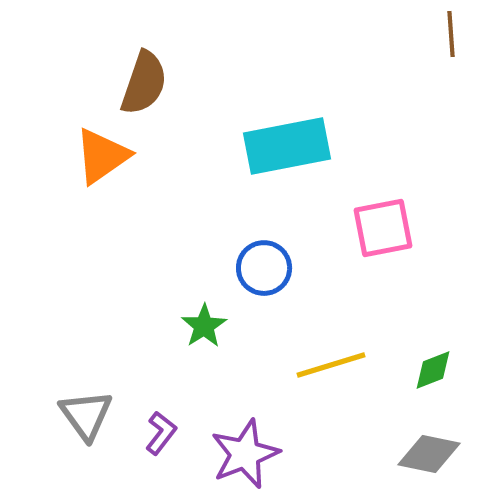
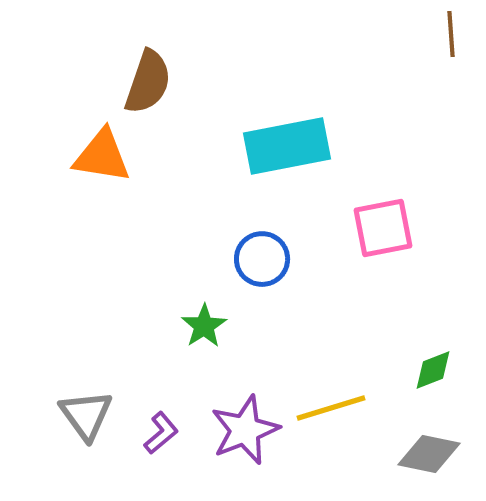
brown semicircle: moved 4 px right, 1 px up
orange triangle: rotated 44 degrees clockwise
blue circle: moved 2 px left, 9 px up
yellow line: moved 43 px down
purple L-shape: rotated 12 degrees clockwise
purple star: moved 24 px up
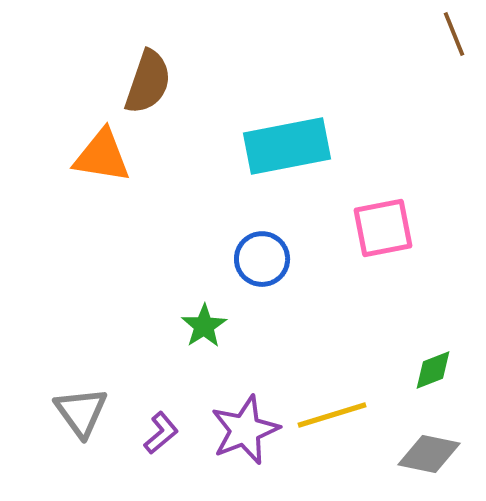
brown line: moved 3 px right; rotated 18 degrees counterclockwise
yellow line: moved 1 px right, 7 px down
gray triangle: moved 5 px left, 3 px up
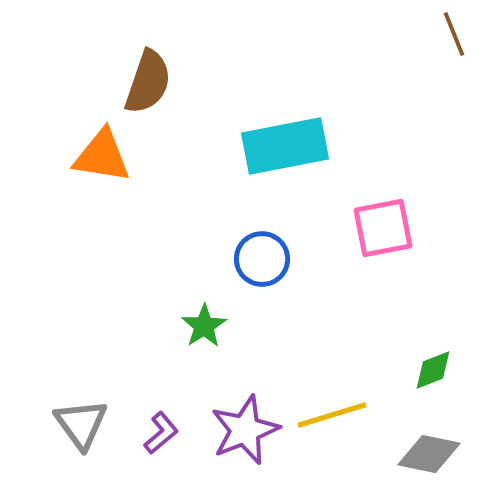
cyan rectangle: moved 2 px left
gray triangle: moved 12 px down
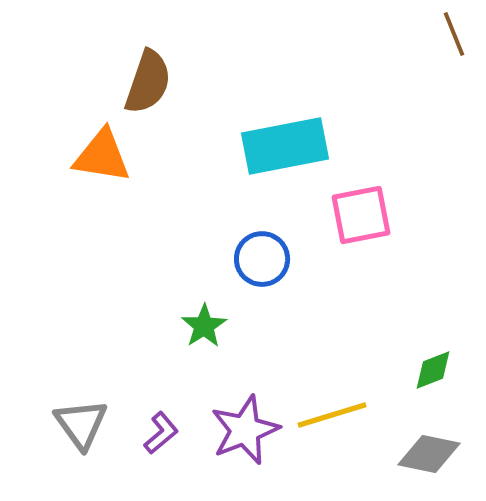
pink square: moved 22 px left, 13 px up
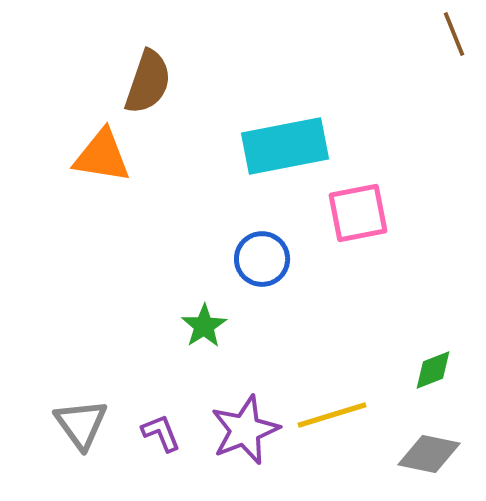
pink square: moved 3 px left, 2 px up
purple L-shape: rotated 72 degrees counterclockwise
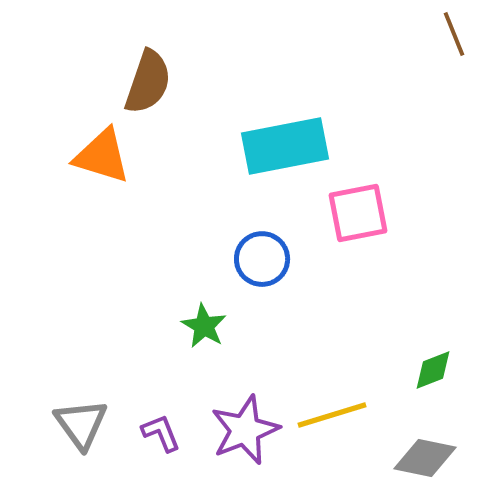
orange triangle: rotated 8 degrees clockwise
green star: rotated 9 degrees counterclockwise
gray diamond: moved 4 px left, 4 px down
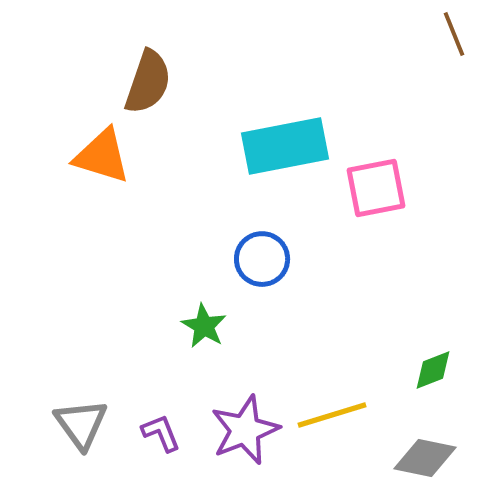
pink square: moved 18 px right, 25 px up
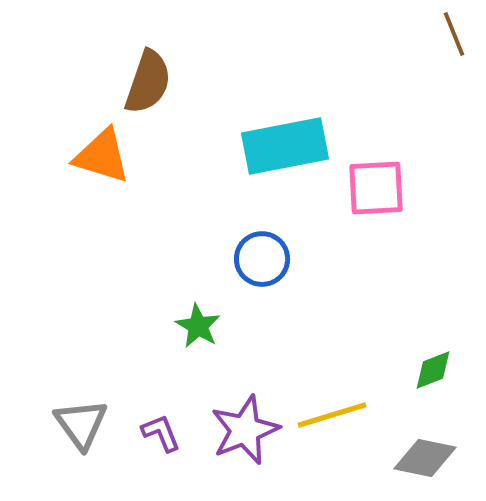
pink square: rotated 8 degrees clockwise
green star: moved 6 px left
